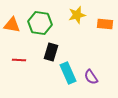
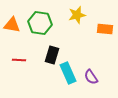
orange rectangle: moved 5 px down
black rectangle: moved 1 px right, 3 px down
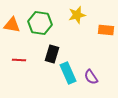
orange rectangle: moved 1 px right, 1 px down
black rectangle: moved 1 px up
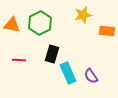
yellow star: moved 6 px right
green hexagon: rotated 25 degrees clockwise
orange rectangle: moved 1 px right, 1 px down
purple semicircle: moved 1 px up
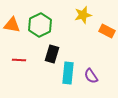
green hexagon: moved 2 px down
orange rectangle: rotated 21 degrees clockwise
cyan rectangle: rotated 30 degrees clockwise
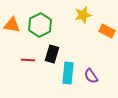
red line: moved 9 px right
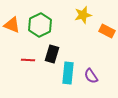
orange triangle: rotated 12 degrees clockwise
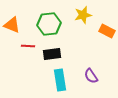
green hexagon: moved 9 px right, 1 px up; rotated 20 degrees clockwise
black rectangle: rotated 66 degrees clockwise
red line: moved 14 px up
cyan rectangle: moved 8 px left, 7 px down; rotated 15 degrees counterclockwise
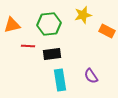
orange triangle: rotated 36 degrees counterclockwise
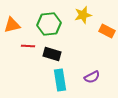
black rectangle: rotated 24 degrees clockwise
purple semicircle: moved 1 px right, 1 px down; rotated 84 degrees counterclockwise
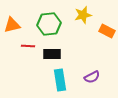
black rectangle: rotated 18 degrees counterclockwise
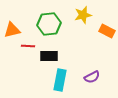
orange triangle: moved 5 px down
black rectangle: moved 3 px left, 2 px down
cyan rectangle: rotated 20 degrees clockwise
